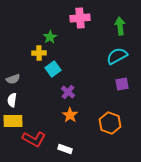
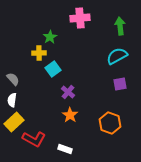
gray semicircle: rotated 112 degrees counterclockwise
purple square: moved 2 px left
yellow rectangle: moved 1 px right, 1 px down; rotated 42 degrees counterclockwise
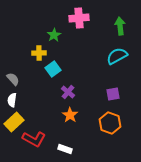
pink cross: moved 1 px left
green star: moved 4 px right, 2 px up
purple square: moved 7 px left, 10 px down
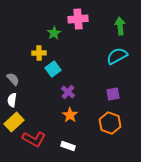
pink cross: moved 1 px left, 1 px down
green star: moved 2 px up
white rectangle: moved 3 px right, 3 px up
